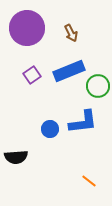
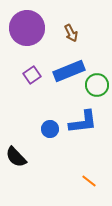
green circle: moved 1 px left, 1 px up
black semicircle: rotated 50 degrees clockwise
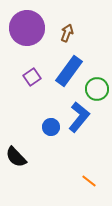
brown arrow: moved 4 px left; rotated 132 degrees counterclockwise
blue rectangle: rotated 32 degrees counterclockwise
purple square: moved 2 px down
green circle: moved 4 px down
blue L-shape: moved 4 px left, 5 px up; rotated 44 degrees counterclockwise
blue circle: moved 1 px right, 2 px up
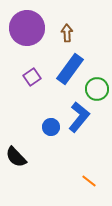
brown arrow: rotated 24 degrees counterclockwise
blue rectangle: moved 1 px right, 2 px up
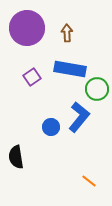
blue rectangle: rotated 64 degrees clockwise
black semicircle: rotated 35 degrees clockwise
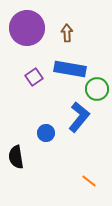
purple square: moved 2 px right
blue circle: moved 5 px left, 6 px down
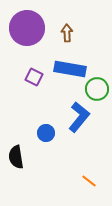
purple square: rotated 30 degrees counterclockwise
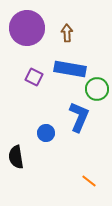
blue L-shape: rotated 16 degrees counterclockwise
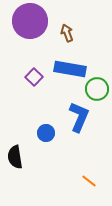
purple circle: moved 3 px right, 7 px up
brown arrow: rotated 18 degrees counterclockwise
purple square: rotated 18 degrees clockwise
black semicircle: moved 1 px left
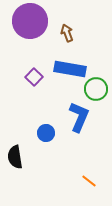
green circle: moved 1 px left
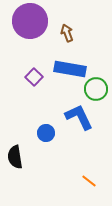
blue L-shape: rotated 48 degrees counterclockwise
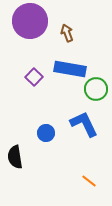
blue L-shape: moved 5 px right, 7 px down
